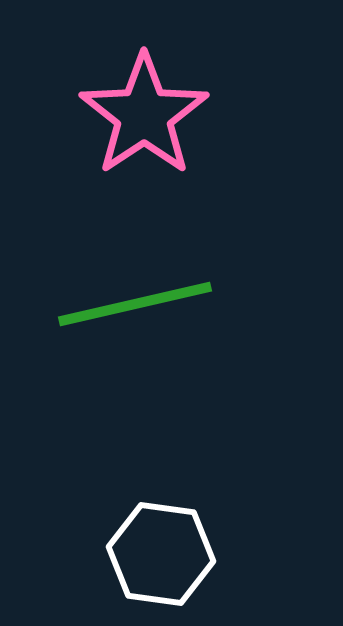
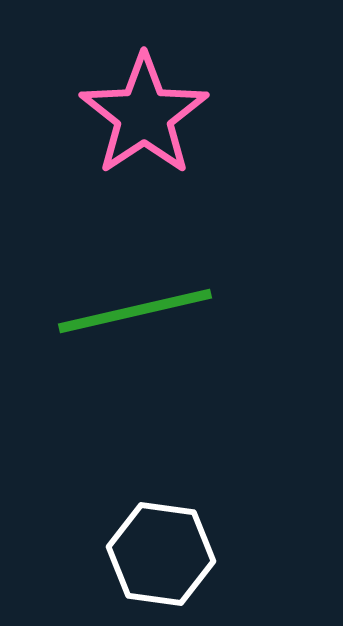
green line: moved 7 px down
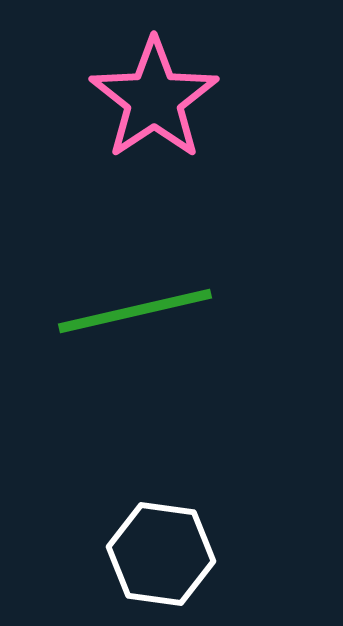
pink star: moved 10 px right, 16 px up
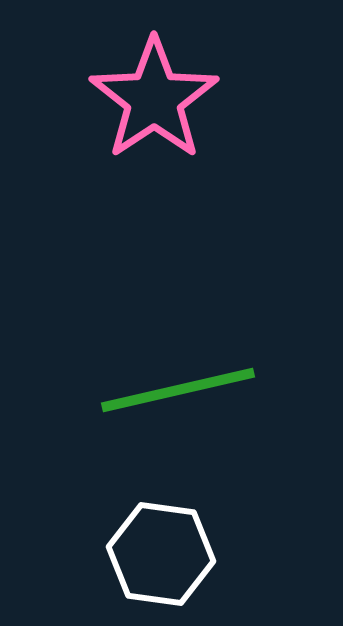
green line: moved 43 px right, 79 px down
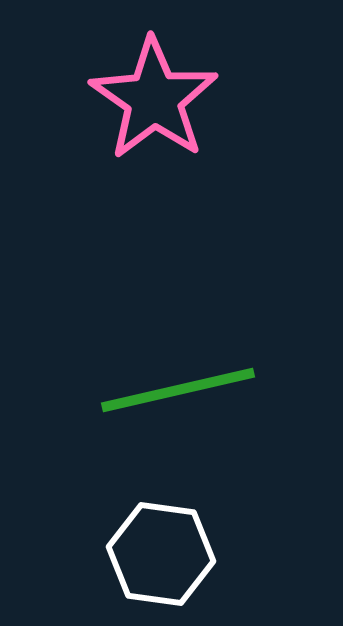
pink star: rotated 3 degrees counterclockwise
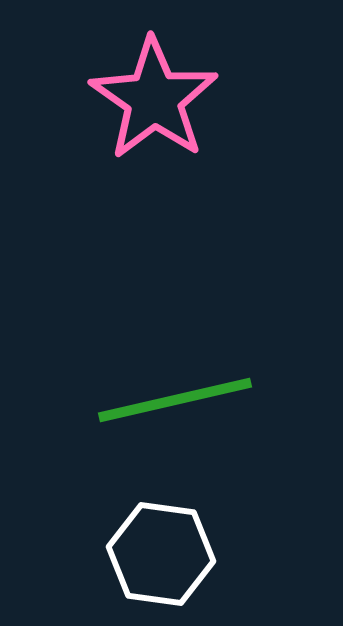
green line: moved 3 px left, 10 px down
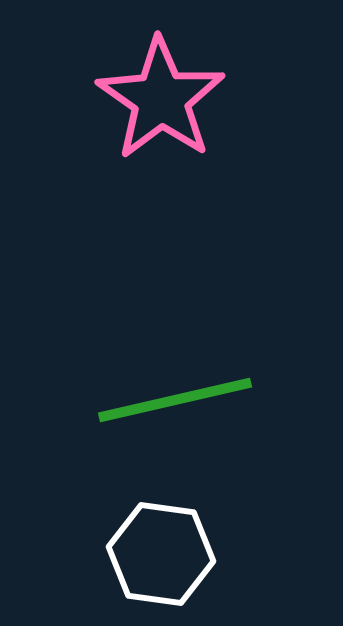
pink star: moved 7 px right
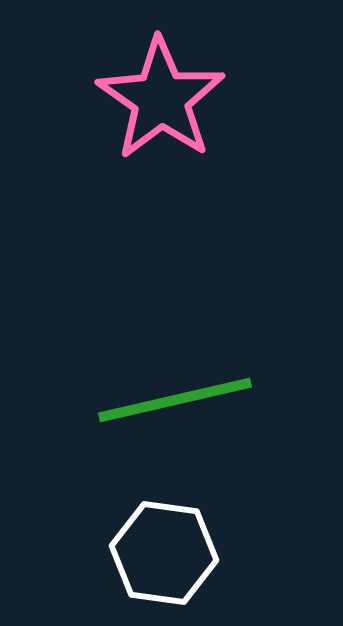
white hexagon: moved 3 px right, 1 px up
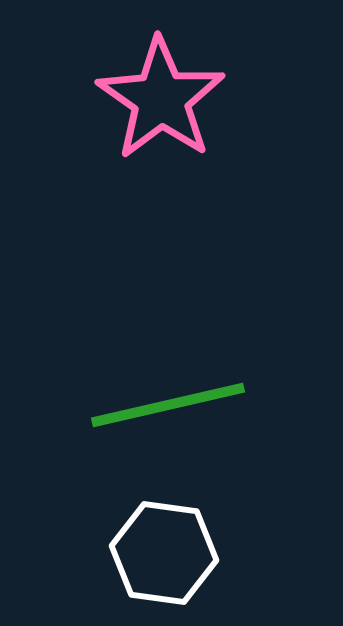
green line: moved 7 px left, 5 px down
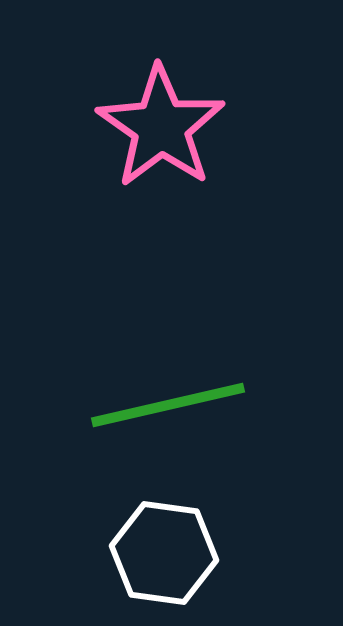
pink star: moved 28 px down
